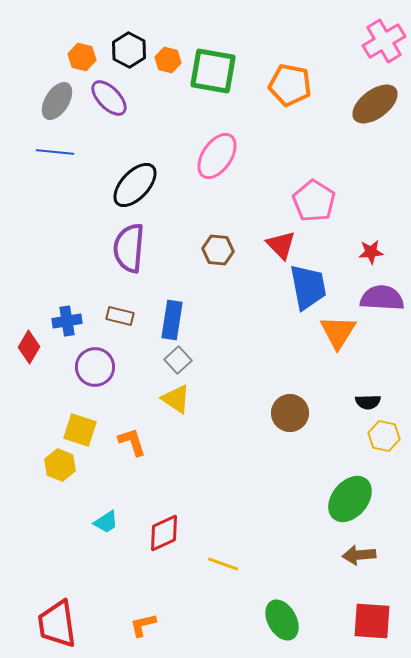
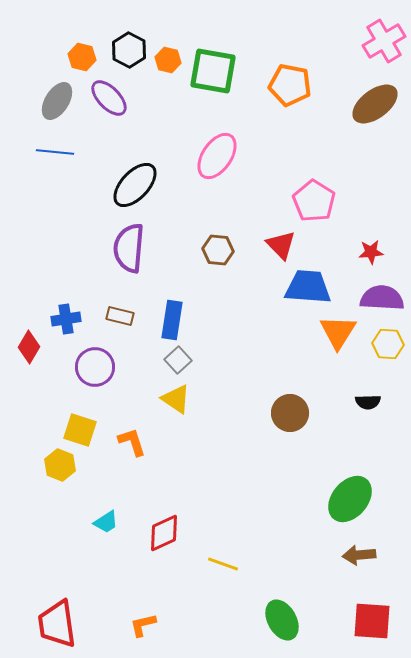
blue trapezoid at (308, 287): rotated 75 degrees counterclockwise
blue cross at (67, 321): moved 1 px left, 2 px up
yellow hexagon at (384, 436): moved 4 px right, 92 px up; rotated 8 degrees counterclockwise
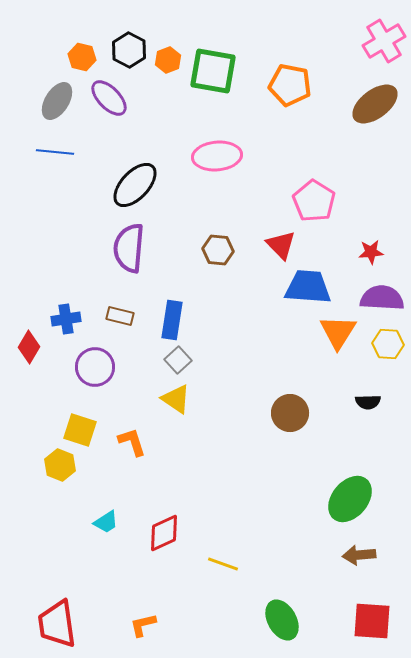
orange hexagon at (168, 60): rotated 25 degrees clockwise
pink ellipse at (217, 156): rotated 51 degrees clockwise
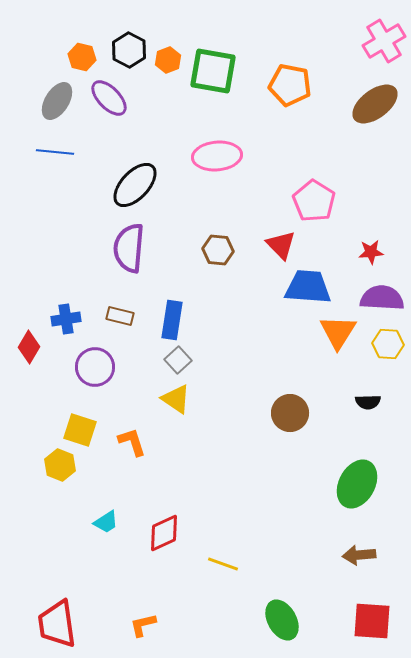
green ellipse at (350, 499): moved 7 px right, 15 px up; rotated 12 degrees counterclockwise
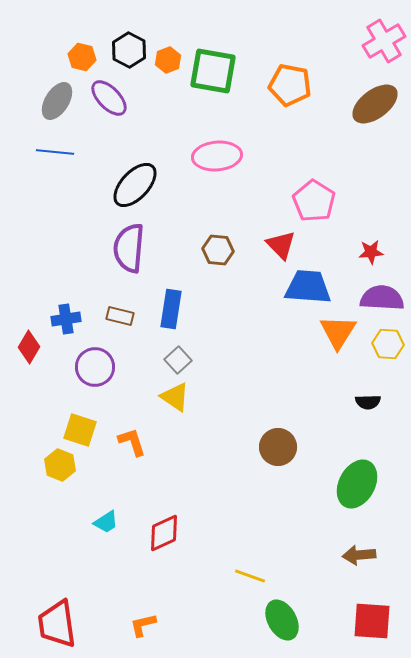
blue rectangle at (172, 320): moved 1 px left, 11 px up
yellow triangle at (176, 399): moved 1 px left, 2 px up
brown circle at (290, 413): moved 12 px left, 34 px down
yellow line at (223, 564): moved 27 px right, 12 px down
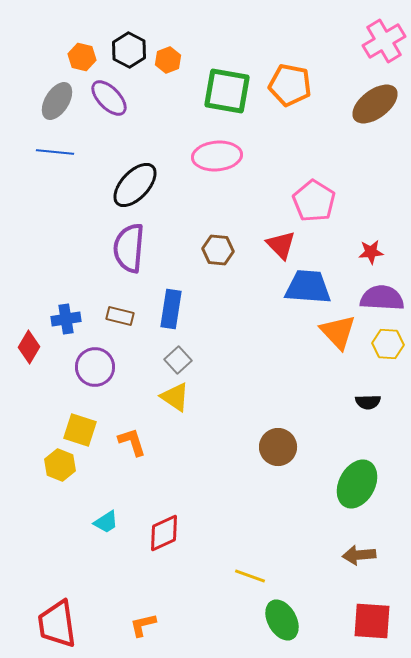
green square at (213, 71): moved 14 px right, 20 px down
orange triangle at (338, 332): rotated 15 degrees counterclockwise
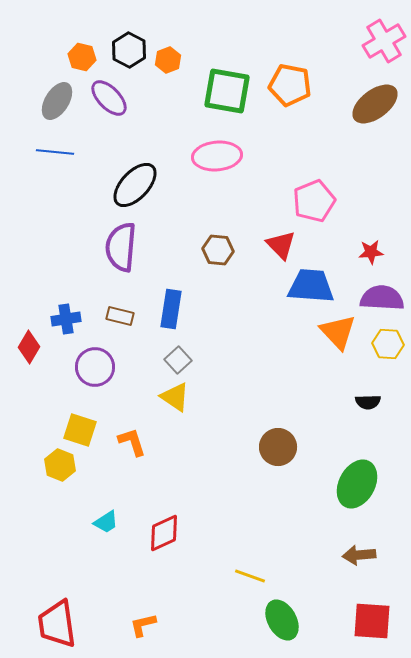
pink pentagon at (314, 201): rotated 18 degrees clockwise
purple semicircle at (129, 248): moved 8 px left, 1 px up
blue trapezoid at (308, 287): moved 3 px right, 1 px up
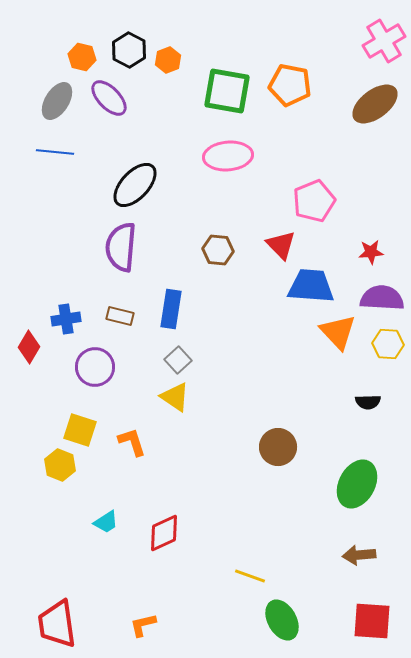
pink ellipse at (217, 156): moved 11 px right
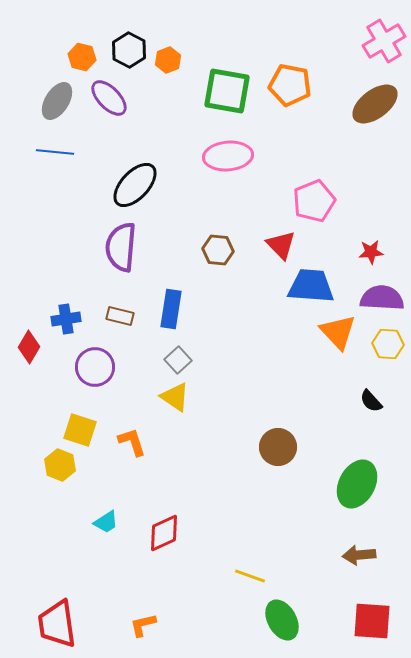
black semicircle at (368, 402): moved 3 px right, 1 px up; rotated 50 degrees clockwise
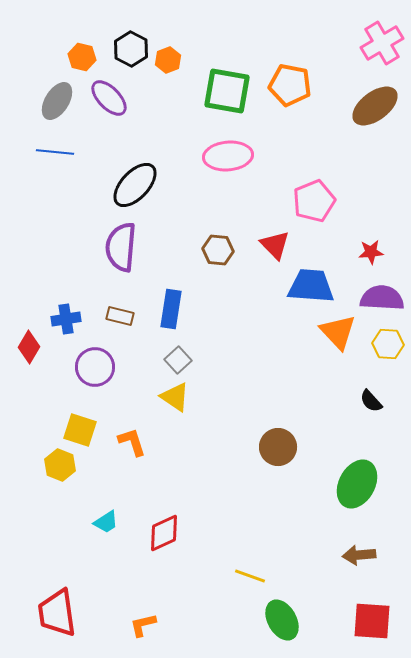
pink cross at (384, 41): moved 2 px left, 2 px down
black hexagon at (129, 50): moved 2 px right, 1 px up
brown ellipse at (375, 104): moved 2 px down
red triangle at (281, 245): moved 6 px left
red trapezoid at (57, 624): moved 11 px up
